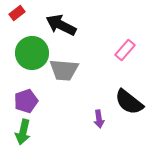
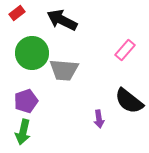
black arrow: moved 1 px right, 5 px up
black semicircle: moved 1 px up
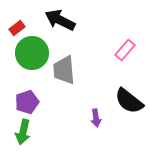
red rectangle: moved 15 px down
black arrow: moved 2 px left
gray trapezoid: rotated 80 degrees clockwise
purple pentagon: moved 1 px right, 1 px down
purple arrow: moved 3 px left, 1 px up
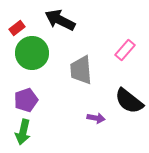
gray trapezoid: moved 17 px right
purple pentagon: moved 1 px left, 2 px up
purple arrow: rotated 72 degrees counterclockwise
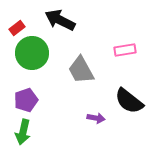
pink rectangle: rotated 40 degrees clockwise
gray trapezoid: rotated 24 degrees counterclockwise
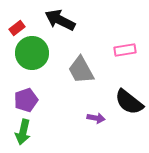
black semicircle: moved 1 px down
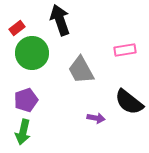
black arrow: rotated 44 degrees clockwise
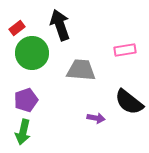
black arrow: moved 5 px down
gray trapezoid: rotated 124 degrees clockwise
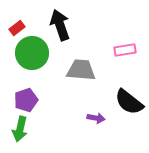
green arrow: moved 3 px left, 3 px up
